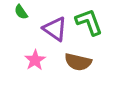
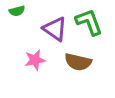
green semicircle: moved 4 px left, 1 px up; rotated 70 degrees counterclockwise
pink star: rotated 20 degrees clockwise
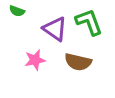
green semicircle: rotated 35 degrees clockwise
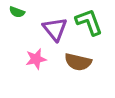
green semicircle: moved 1 px down
purple triangle: rotated 16 degrees clockwise
pink star: moved 1 px right, 1 px up
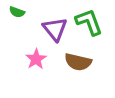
pink star: rotated 20 degrees counterclockwise
